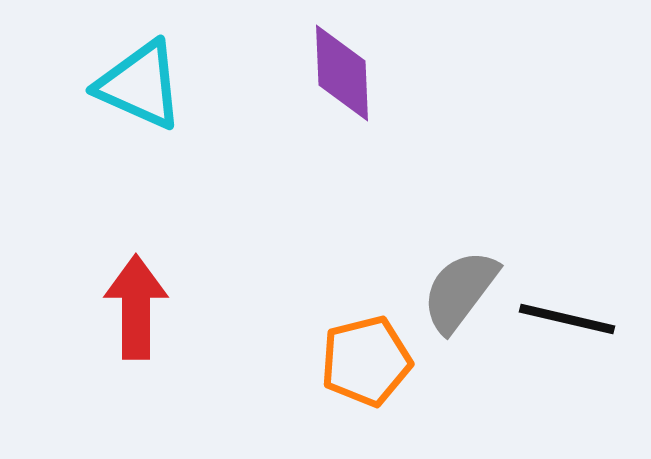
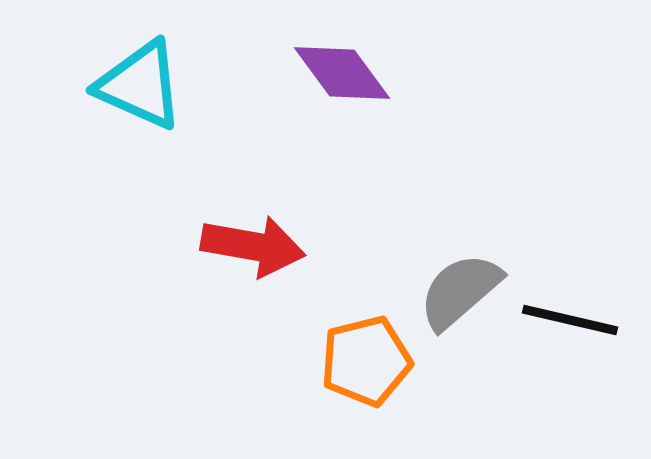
purple diamond: rotated 34 degrees counterclockwise
gray semicircle: rotated 12 degrees clockwise
red arrow: moved 117 px right, 61 px up; rotated 100 degrees clockwise
black line: moved 3 px right, 1 px down
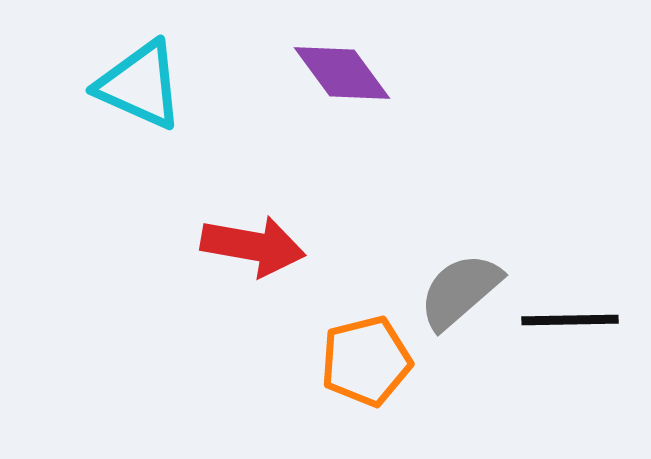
black line: rotated 14 degrees counterclockwise
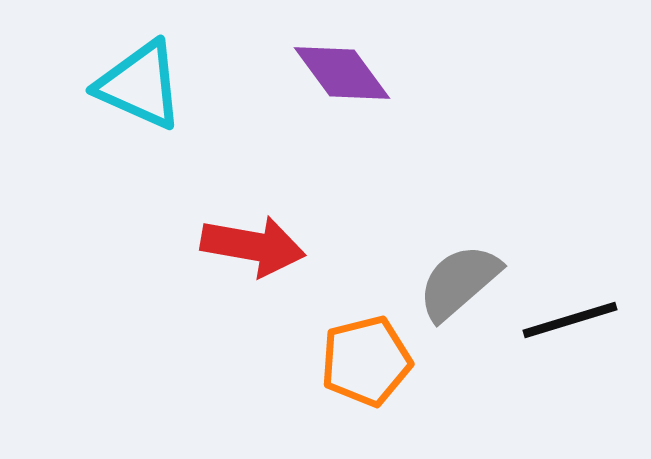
gray semicircle: moved 1 px left, 9 px up
black line: rotated 16 degrees counterclockwise
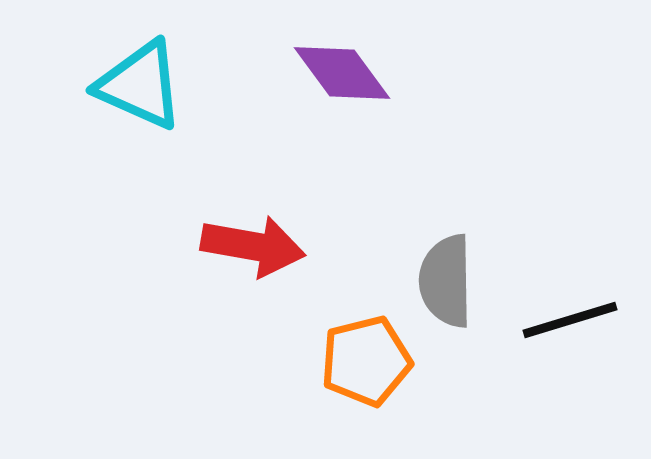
gray semicircle: moved 13 px left, 1 px up; rotated 50 degrees counterclockwise
